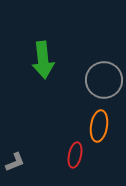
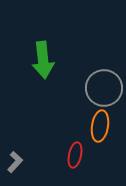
gray circle: moved 8 px down
orange ellipse: moved 1 px right
gray L-shape: rotated 25 degrees counterclockwise
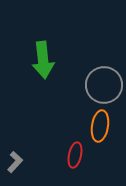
gray circle: moved 3 px up
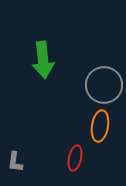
red ellipse: moved 3 px down
gray L-shape: rotated 145 degrees clockwise
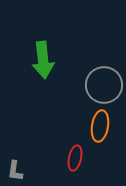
gray L-shape: moved 9 px down
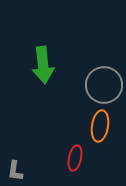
green arrow: moved 5 px down
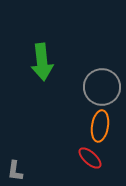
green arrow: moved 1 px left, 3 px up
gray circle: moved 2 px left, 2 px down
red ellipse: moved 15 px right; rotated 60 degrees counterclockwise
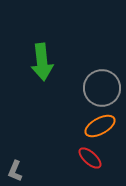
gray circle: moved 1 px down
orange ellipse: rotated 52 degrees clockwise
gray L-shape: rotated 15 degrees clockwise
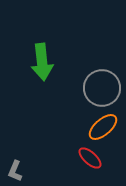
orange ellipse: moved 3 px right, 1 px down; rotated 12 degrees counterclockwise
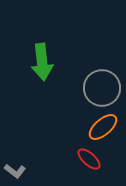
red ellipse: moved 1 px left, 1 px down
gray L-shape: rotated 75 degrees counterclockwise
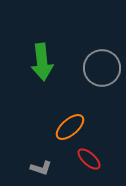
gray circle: moved 20 px up
orange ellipse: moved 33 px left
gray L-shape: moved 26 px right, 3 px up; rotated 20 degrees counterclockwise
